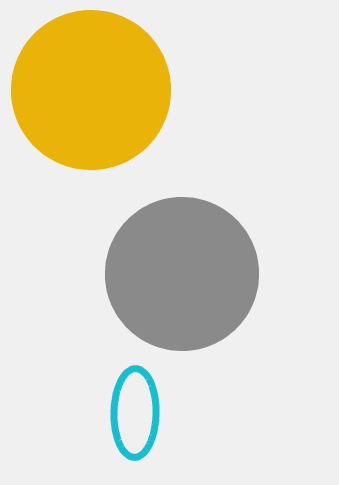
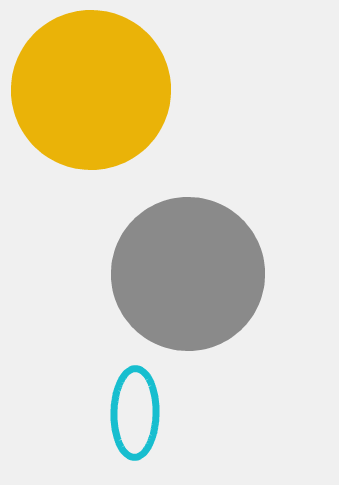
gray circle: moved 6 px right
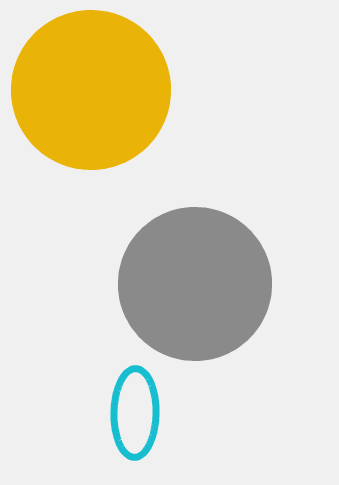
gray circle: moved 7 px right, 10 px down
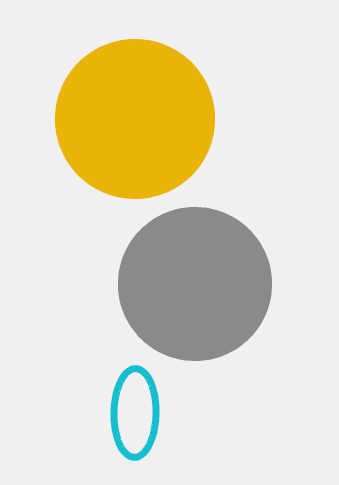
yellow circle: moved 44 px right, 29 px down
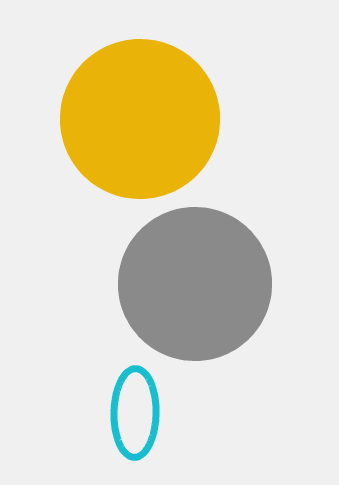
yellow circle: moved 5 px right
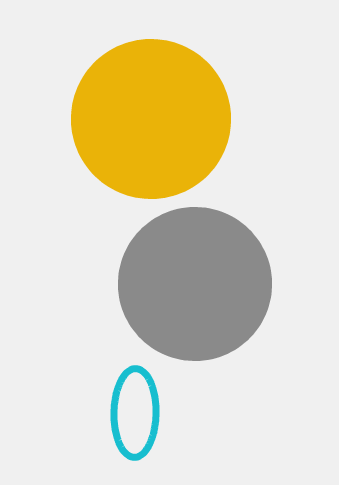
yellow circle: moved 11 px right
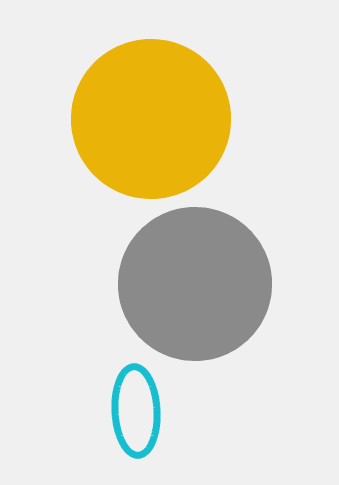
cyan ellipse: moved 1 px right, 2 px up; rotated 4 degrees counterclockwise
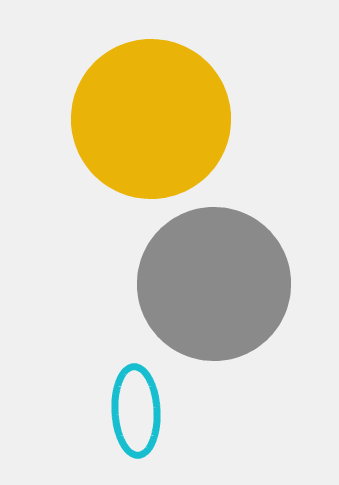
gray circle: moved 19 px right
